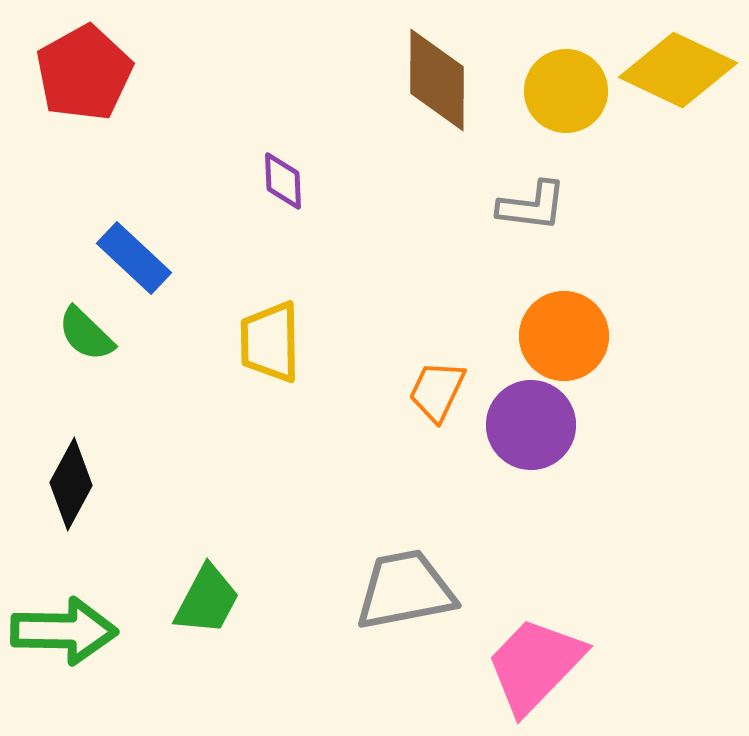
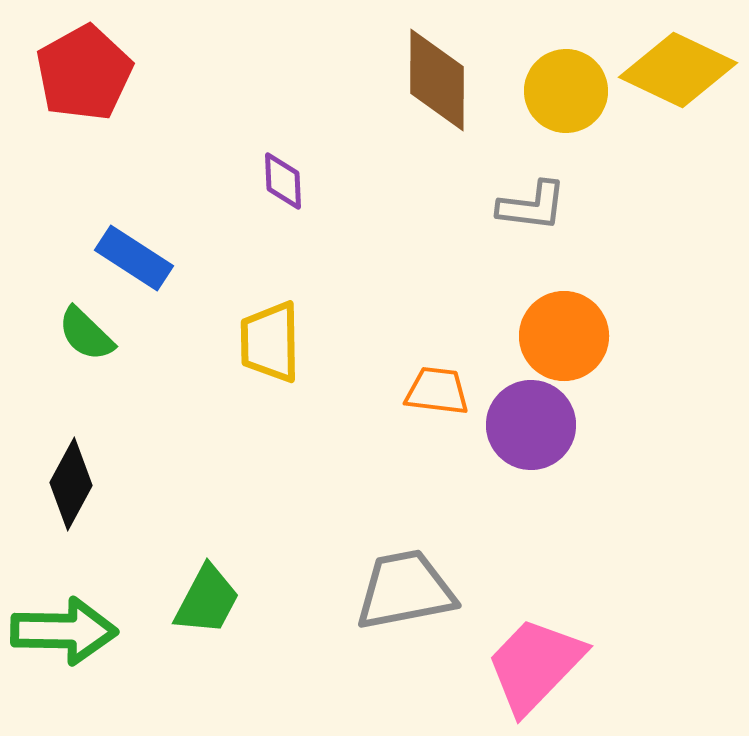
blue rectangle: rotated 10 degrees counterclockwise
orange trapezoid: rotated 72 degrees clockwise
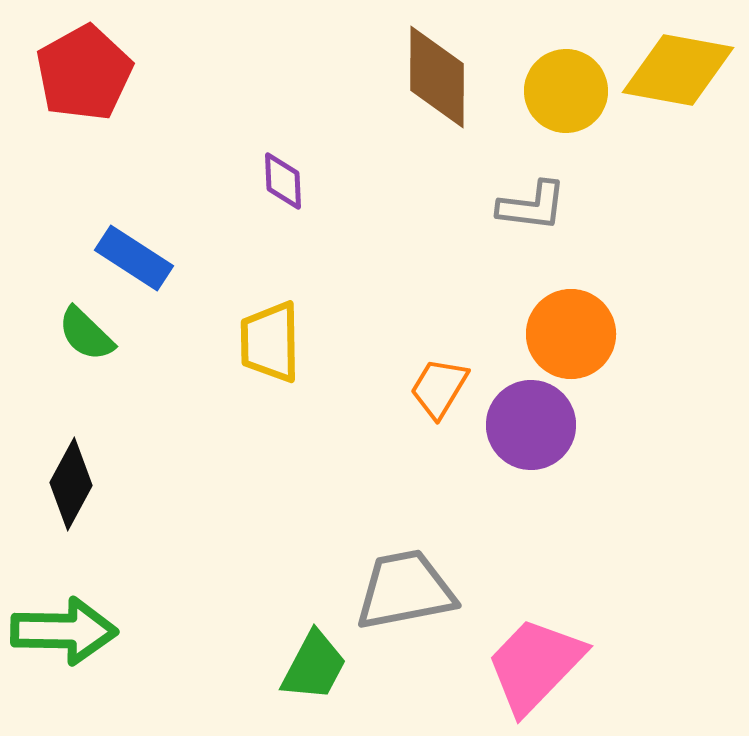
yellow diamond: rotated 15 degrees counterclockwise
brown diamond: moved 3 px up
orange circle: moved 7 px right, 2 px up
orange trapezoid: moved 2 px right, 3 px up; rotated 66 degrees counterclockwise
green trapezoid: moved 107 px right, 66 px down
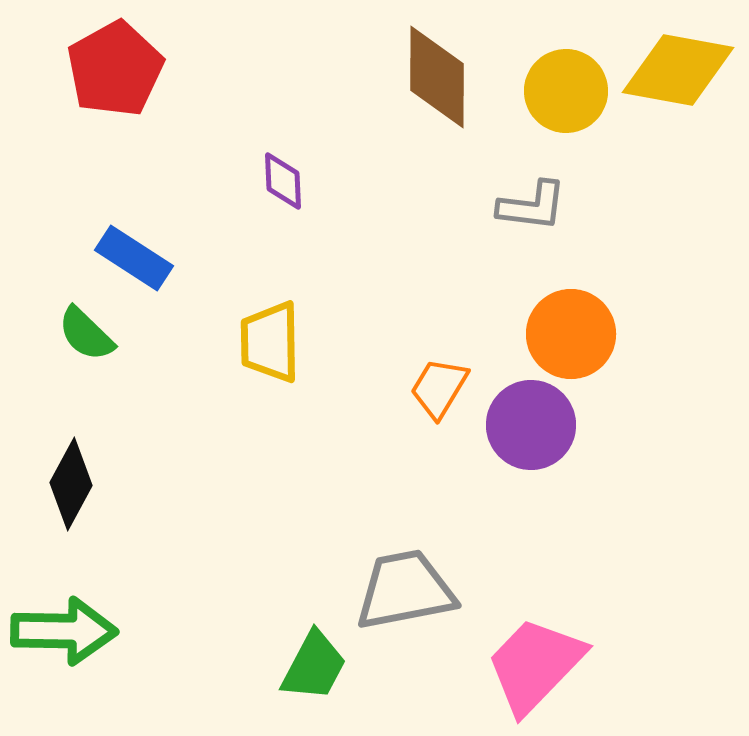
red pentagon: moved 31 px right, 4 px up
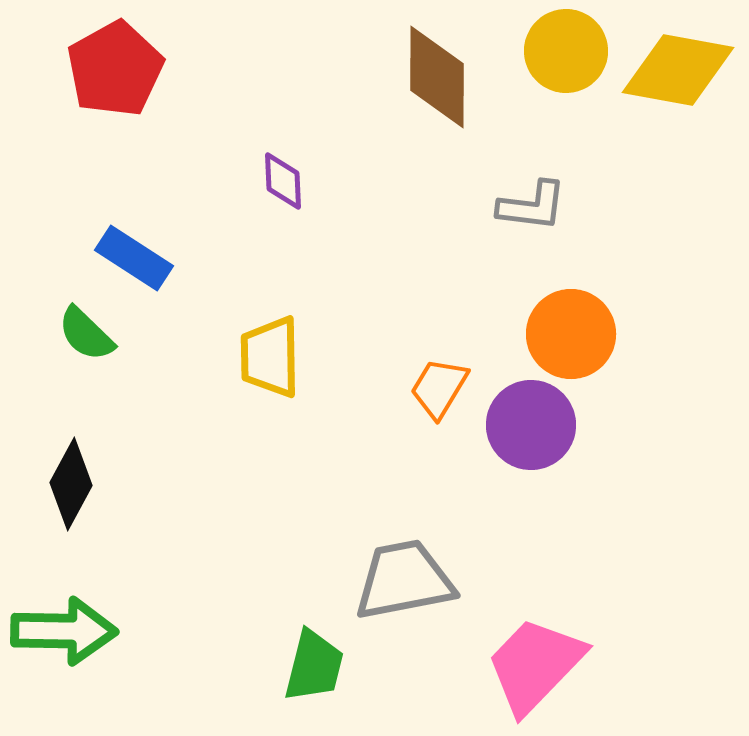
yellow circle: moved 40 px up
yellow trapezoid: moved 15 px down
gray trapezoid: moved 1 px left, 10 px up
green trapezoid: rotated 14 degrees counterclockwise
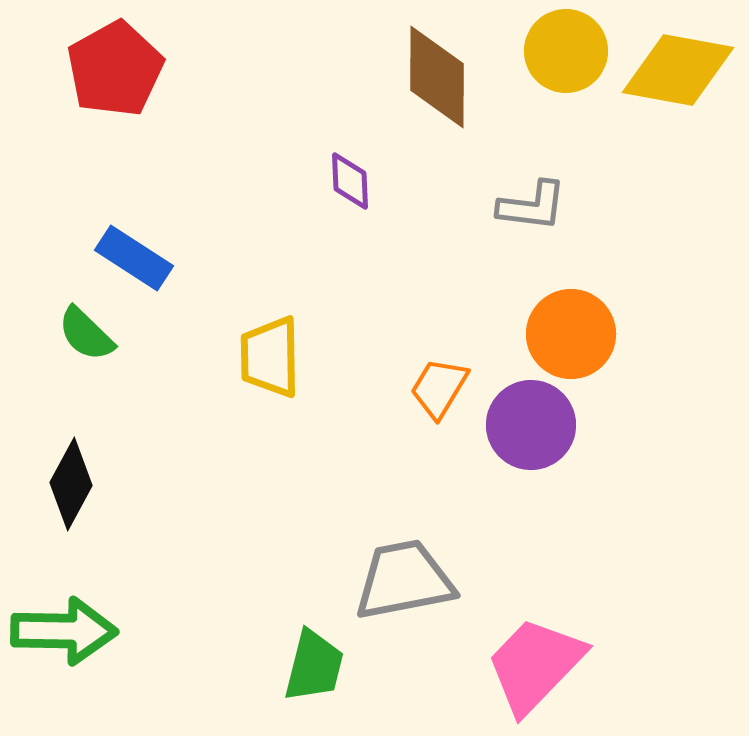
purple diamond: moved 67 px right
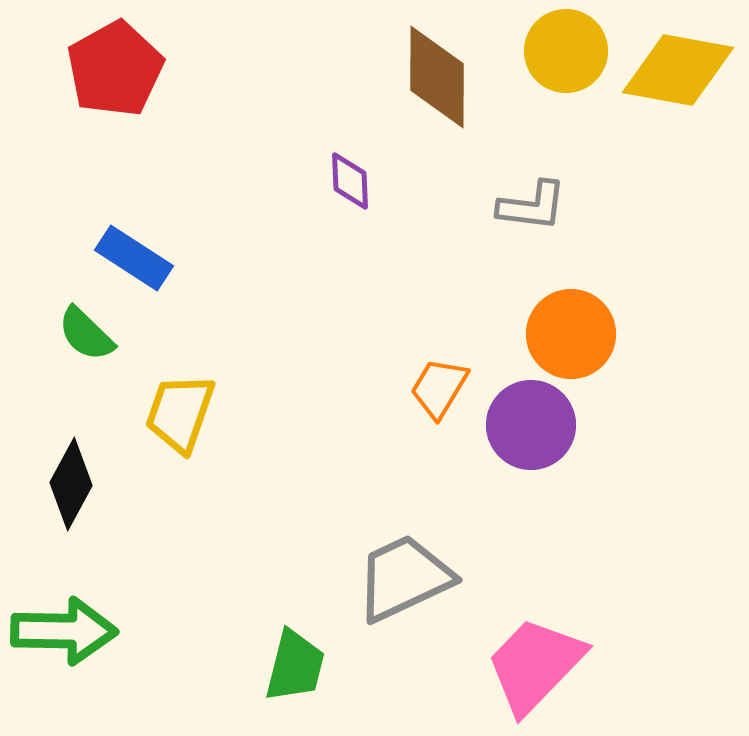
yellow trapezoid: moved 90 px left, 56 px down; rotated 20 degrees clockwise
gray trapezoid: moved 2 px up; rotated 14 degrees counterclockwise
green trapezoid: moved 19 px left
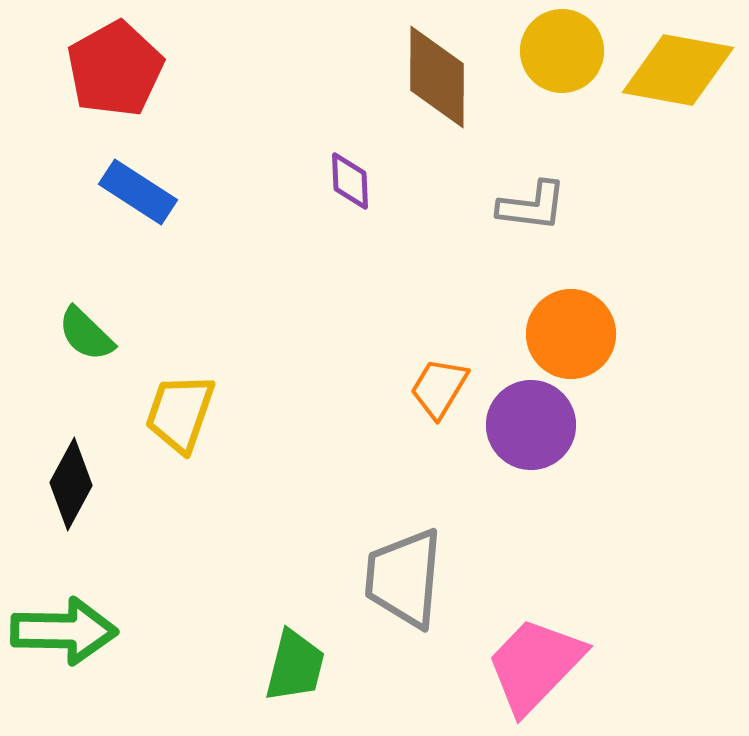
yellow circle: moved 4 px left
blue rectangle: moved 4 px right, 66 px up
gray trapezoid: rotated 60 degrees counterclockwise
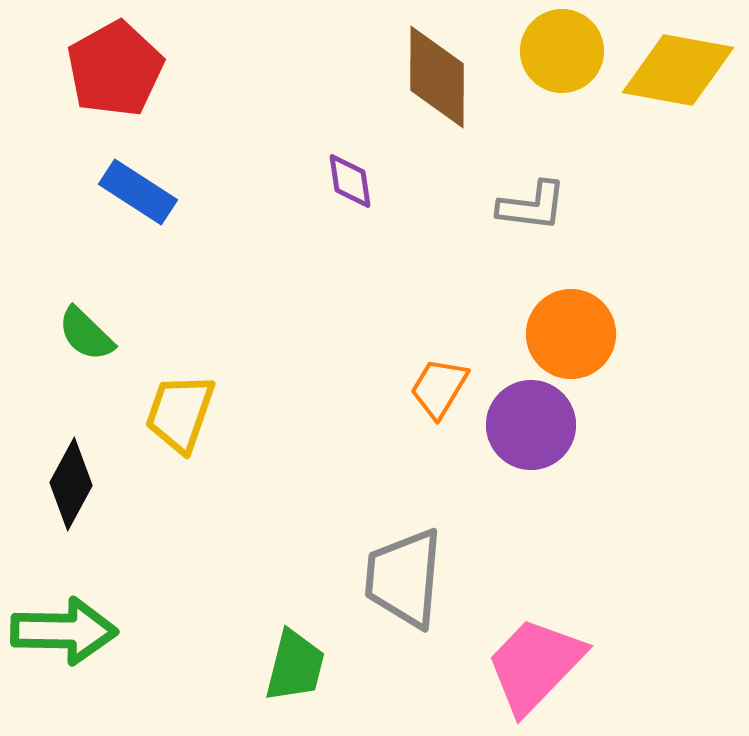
purple diamond: rotated 6 degrees counterclockwise
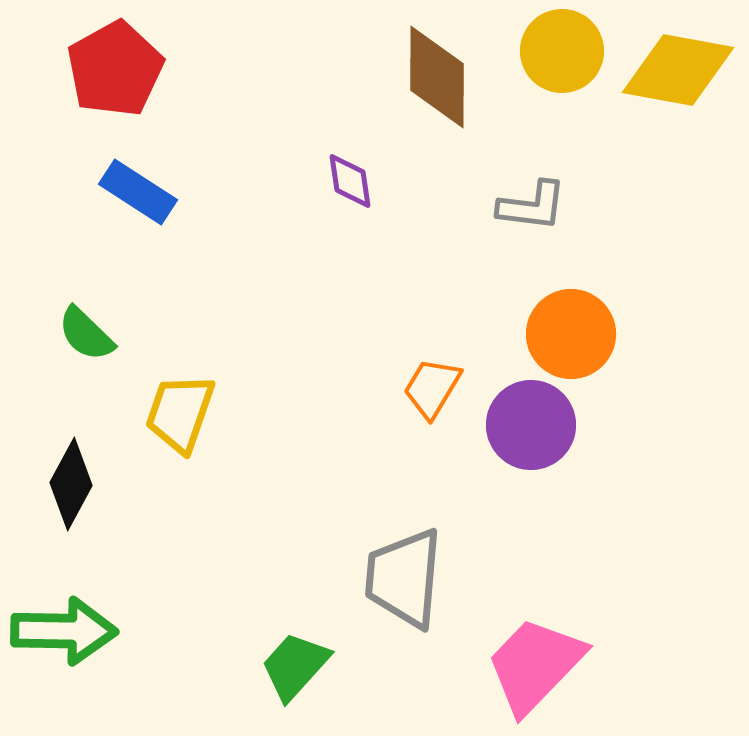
orange trapezoid: moved 7 px left
green trapezoid: rotated 152 degrees counterclockwise
